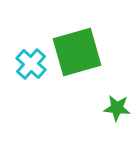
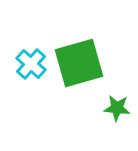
green square: moved 2 px right, 11 px down
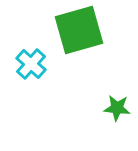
green square: moved 33 px up
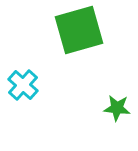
cyan cross: moved 8 px left, 21 px down
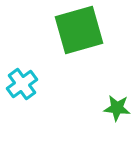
cyan cross: moved 1 px left, 1 px up; rotated 12 degrees clockwise
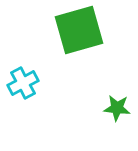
cyan cross: moved 1 px right, 1 px up; rotated 8 degrees clockwise
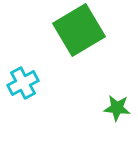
green square: rotated 15 degrees counterclockwise
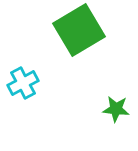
green star: moved 1 px left, 1 px down
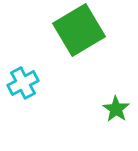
green star: rotated 28 degrees clockwise
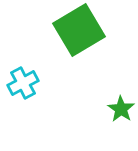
green star: moved 5 px right
